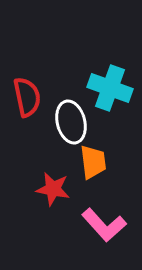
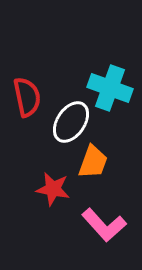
white ellipse: rotated 48 degrees clockwise
orange trapezoid: rotated 27 degrees clockwise
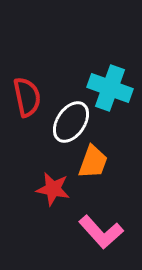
pink L-shape: moved 3 px left, 7 px down
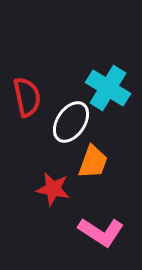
cyan cross: moved 2 px left; rotated 12 degrees clockwise
pink L-shape: rotated 15 degrees counterclockwise
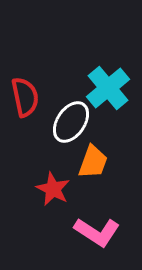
cyan cross: rotated 18 degrees clockwise
red semicircle: moved 2 px left
red star: rotated 16 degrees clockwise
pink L-shape: moved 4 px left
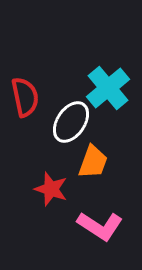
red star: moved 2 px left; rotated 8 degrees counterclockwise
pink L-shape: moved 3 px right, 6 px up
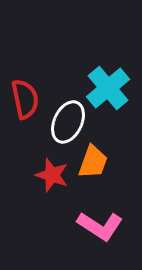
red semicircle: moved 2 px down
white ellipse: moved 3 px left; rotated 9 degrees counterclockwise
red star: moved 1 px right, 14 px up
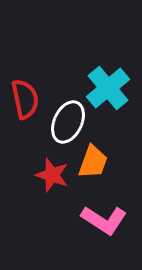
pink L-shape: moved 4 px right, 6 px up
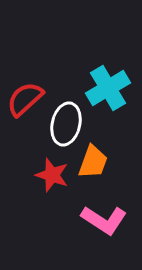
cyan cross: rotated 9 degrees clockwise
red semicircle: rotated 120 degrees counterclockwise
white ellipse: moved 2 px left, 2 px down; rotated 12 degrees counterclockwise
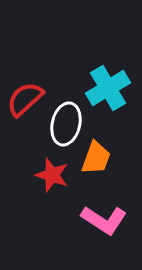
orange trapezoid: moved 3 px right, 4 px up
